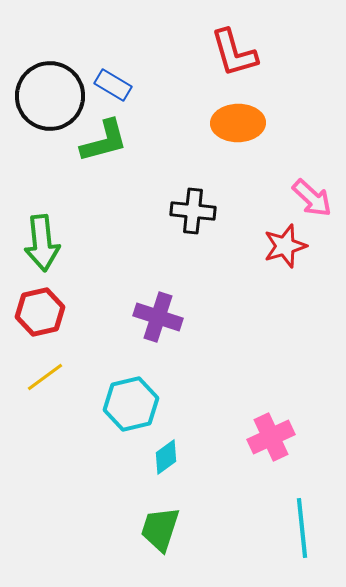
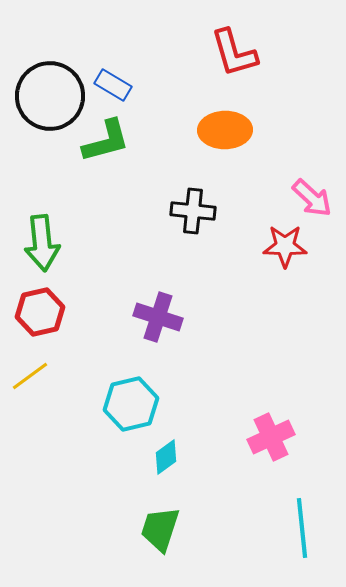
orange ellipse: moved 13 px left, 7 px down
green L-shape: moved 2 px right
red star: rotated 18 degrees clockwise
yellow line: moved 15 px left, 1 px up
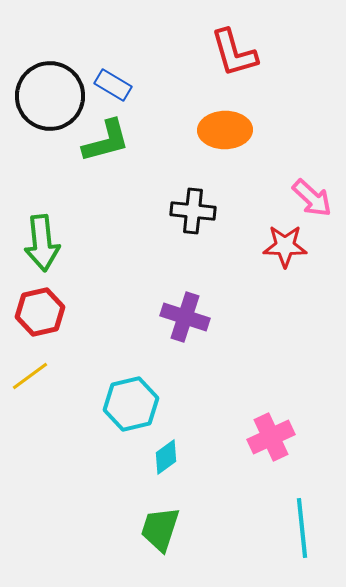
purple cross: moved 27 px right
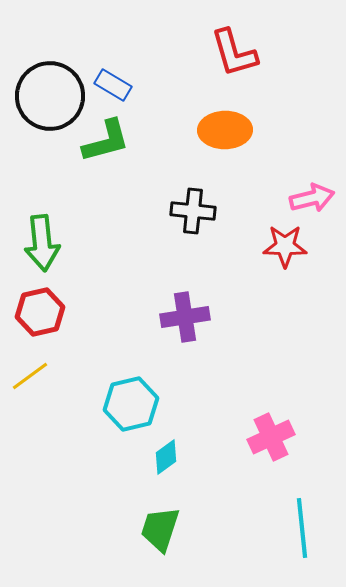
pink arrow: rotated 57 degrees counterclockwise
purple cross: rotated 27 degrees counterclockwise
